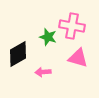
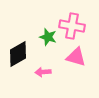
pink triangle: moved 2 px left, 1 px up
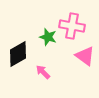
pink triangle: moved 9 px right, 1 px up; rotated 20 degrees clockwise
pink arrow: rotated 49 degrees clockwise
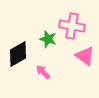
green star: moved 2 px down
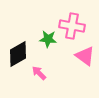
green star: rotated 12 degrees counterclockwise
pink arrow: moved 4 px left, 1 px down
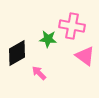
black diamond: moved 1 px left, 1 px up
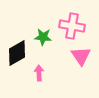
green star: moved 5 px left, 2 px up
pink triangle: moved 4 px left; rotated 20 degrees clockwise
pink arrow: rotated 42 degrees clockwise
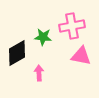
pink cross: rotated 20 degrees counterclockwise
pink triangle: rotated 45 degrees counterclockwise
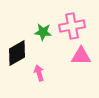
green star: moved 5 px up
pink triangle: rotated 10 degrees counterclockwise
pink arrow: rotated 14 degrees counterclockwise
